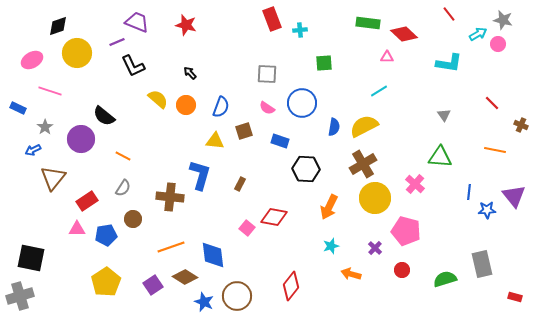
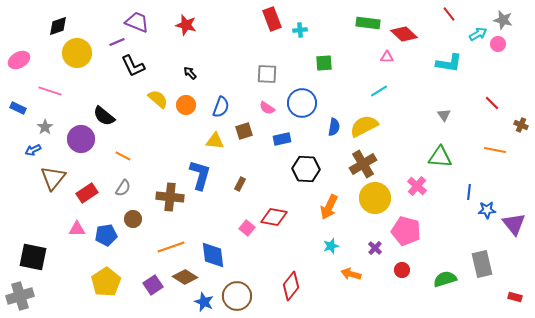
pink ellipse at (32, 60): moved 13 px left
blue rectangle at (280, 141): moved 2 px right, 2 px up; rotated 30 degrees counterclockwise
pink cross at (415, 184): moved 2 px right, 2 px down
purple triangle at (514, 196): moved 28 px down
red rectangle at (87, 201): moved 8 px up
black square at (31, 258): moved 2 px right, 1 px up
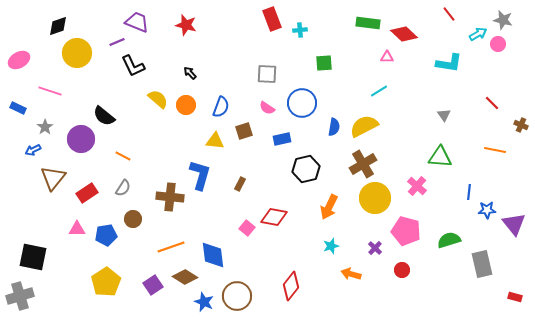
black hexagon at (306, 169): rotated 16 degrees counterclockwise
green semicircle at (445, 279): moved 4 px right, 39 px up
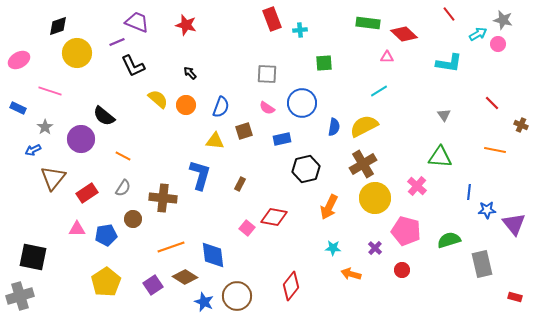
brown cross at (170, 197): moved 7 px left, 1 px down
cyan star at (331, 246): moved 2 px right, 2 px down; rotated 21 degrees clockwise
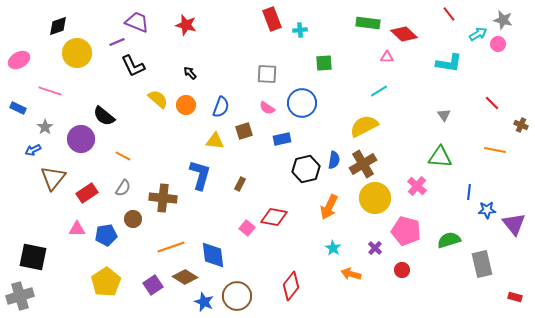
blue semicircle at (334, 127): moved 33 px down
cyan star at (333, 248): rotated 28 degrees clockwise
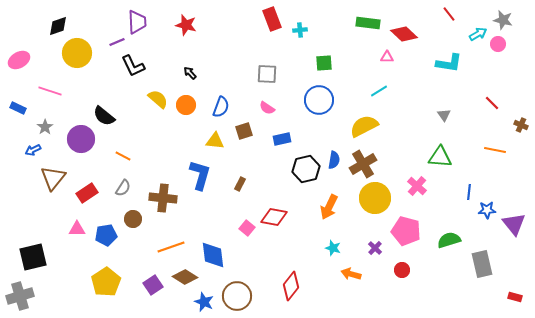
purple trapezoid at (137, 22): rotated 65 degrees clockwise
blue circle at (302, 103): moved 17 px right, 3 px up
cyan star at (333, 248): rotated 14 degrees counterclockwise
black square at (33, 257): rotated 24 degrees counterclockwise
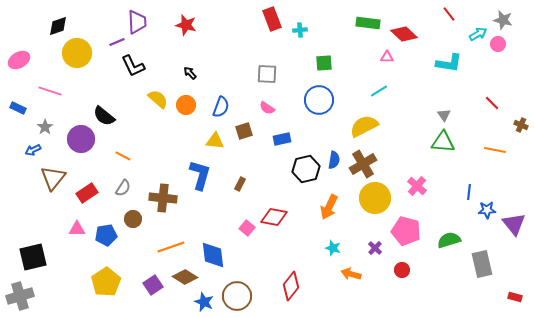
green triangle at (440, 157): moved 3 px right, 15 px up
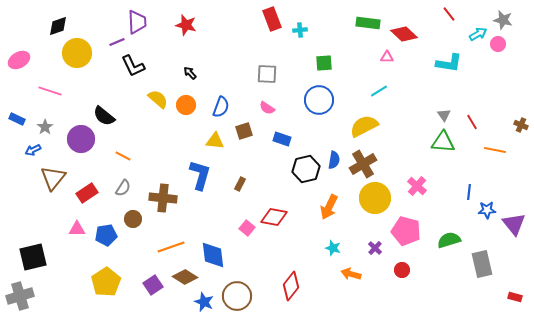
red line at (492, 103): moved 20 px left, 19 px down; rotated 14 degrees clockwise
blue rectangle at (18, 108): moved 1 px left, 11 px down
blue rectangle at (282, 139): rotated 30 degrees clockwise
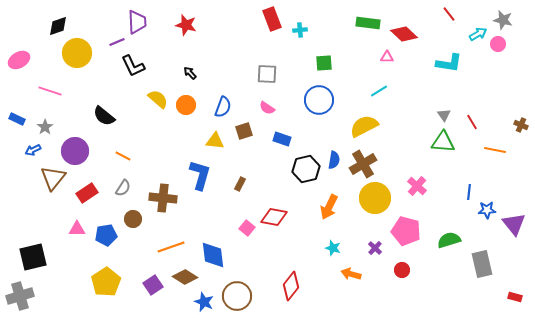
blue semicircle at (221, 107): moved 2 px right
purple circle at (81, 139): moved 6 px left, 12 px down
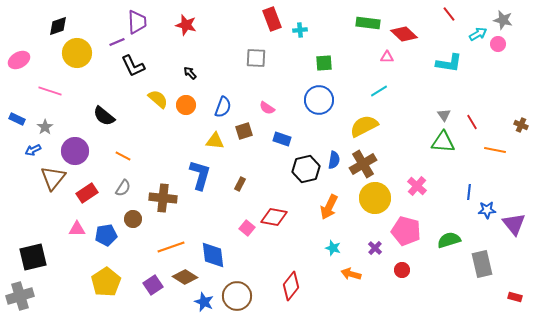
gray square at (267, 74): moved 11 px left, 16 px up
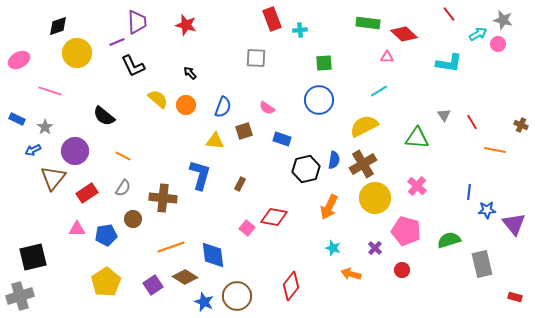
green triangle at (443, 142): moved 26 px left, 4 px up
